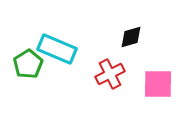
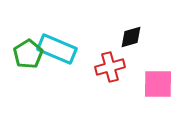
green pentagon: moved 10 px up
red cross: moved 7 px up; rotated 12 degrees clockwise
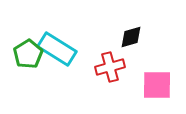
cyan rectangle: rotated 9 degrees clockwise
pink square: moved 1 px left, 1 px down
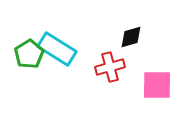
green pentagon: moved 1 px right
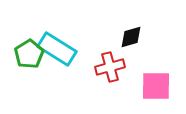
pink square: moved 1 px left, 1 px down
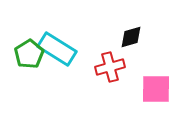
pink square: moved 3 px down
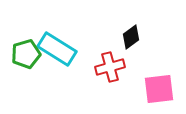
black diamond: rotated 20 degrees counterclockwise
green pentagon: moved 3 px left; rotated 16 degrees clockwise
pink square: moved 3 px right; rotated 8 degrees counterclockwise
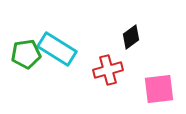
green pentagon: rotated 8 degrees clockwise
red cross: moved 2 px left, 3 px down
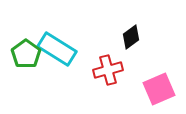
green pentagon: rotated 28 degrees counterclockwise
pink square: rotated 16 degrees counterclockwise
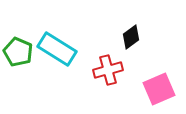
green pentagon: moved 8 px left, 2 px up; rotated 12 degrees counterclockwise
